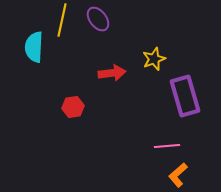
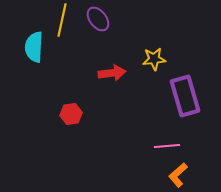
yellow star: rotated 15 degrees clockwise
red hexagon: moved 2 px left, 7 px down
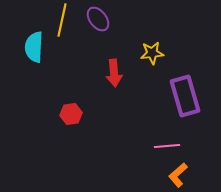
yellow star: moved 2 px left, 6 px up
red arrow: moved 2 px right; rotated 92 degrees clockwise
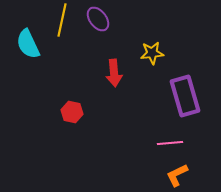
cyan semicircle: moved 6 px left, 3 px up; rotated 28 degrees counterclockwise
red hexagon: moved 1 px right, 2 px up; rotated 20 degrees clockwise
pink line: moved 3 px right, 3 px up
orange L-shape: moved 1 px left; rotated 15 degrees clockwise
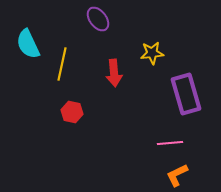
yellow line: moved 44 px down
purple rectangle: moved 1 px right, 2 px up
